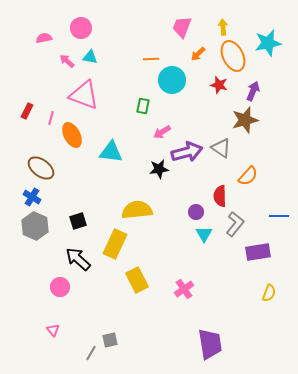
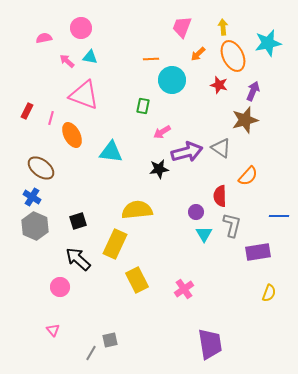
gray L-shape at (235, 224): moved 3 px left, 1 px down; rotated 25 degrees counterclockwise
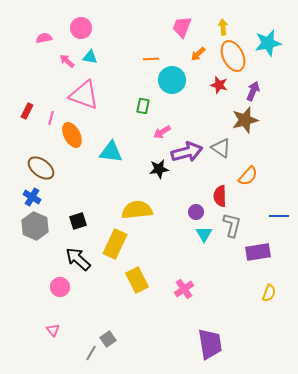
gray square at (110, 340): moved 2 px left, 1 px up; rotated 21 degrees counterclockwise
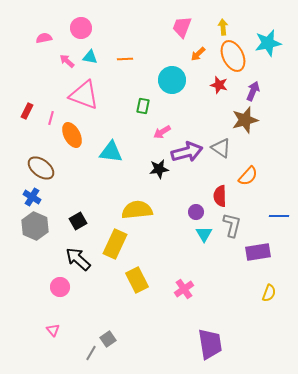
orange line at (151, 59): moved 26 px left
black square at (78, 221): rotated 12 degrees counterclockwise
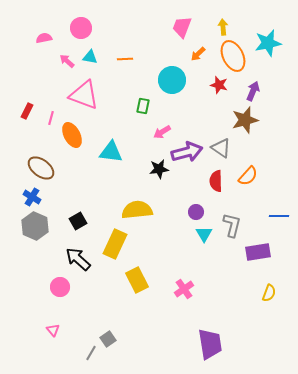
red semicircle at (220, 196): moved 4 px left, 15 px up
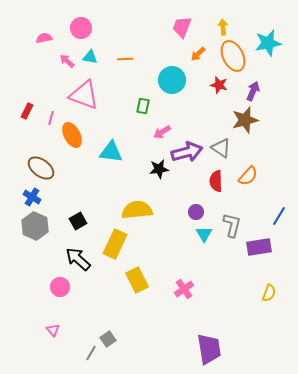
blue line at (279, 216): rotated 60 degrees counterclockwise
purple rectangle at (258, 252): moved 1 px right, 5 px up
purple trapezoid at (210, 344): moved 1 px left, 5 px down
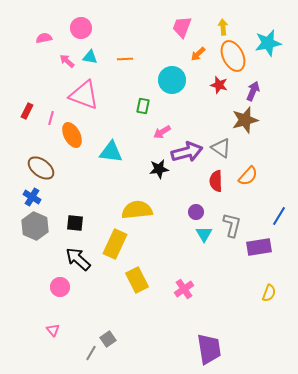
black square at (78, 221): moved 3 px left, 2 px down; rotated 36 degrees clockwise
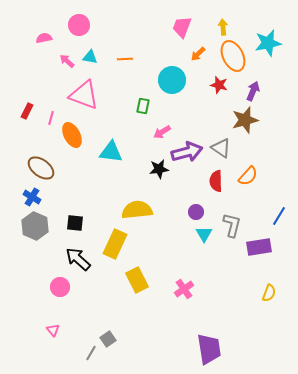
pink circle at (81, 28): moved 2 px left, 3 px up
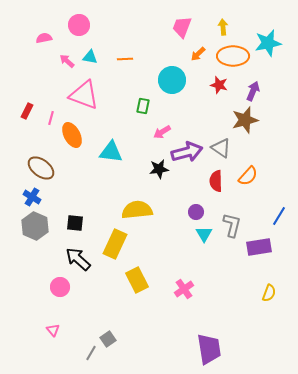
orange ellipse at (233, 56): rotated 64 degrees counterclockwise
